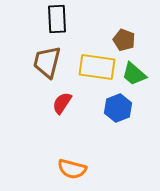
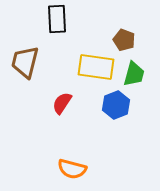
brown trapezoid: moved 22 px left
yellow rectangle: moved 1 px left
green trapezoid: rotated 116 degrees counterclockwise
blue hexagon: moved 2 px left, 3 px up
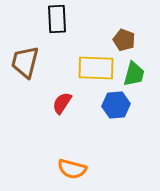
yellow rectangle: moved 1 px down; rotated 6 degrees counterclockwise
blue hexagon: rotated 16 degrees clockwise
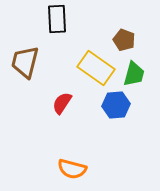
yellow rectangle: rotated 33 degrees clockwise
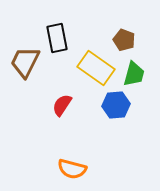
black rectangle: moved 19 px down; rotated 8 degrees counterclockwise
brown trapezoid: rotated 12 degrees clockwise
red semicircle: moved 2 px down
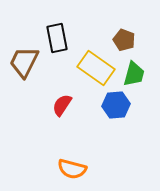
brown trapezoid: moved 1 px left
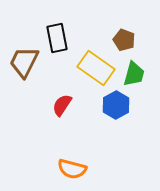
blue hexagon: rotated 24 degrees counterclockwise
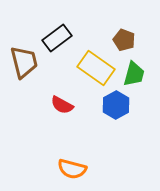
black rectangle: rotated 64 degrees clockwise
brown trapezoid: rotated 140 degrees clockwise
red semicircle: rotated 95 degrees counterclockwise
